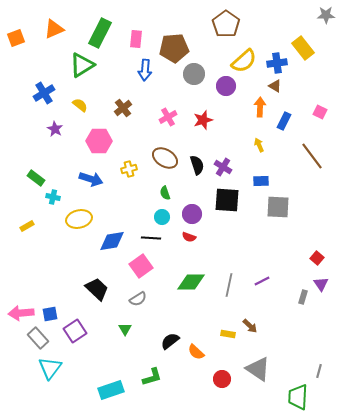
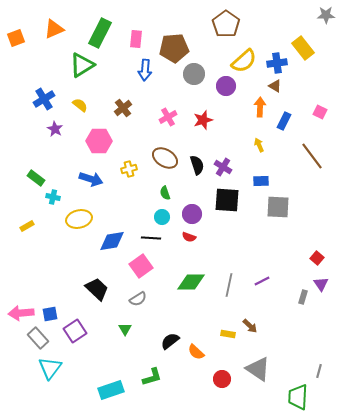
blue cross at (44, 93): moved 6 px down
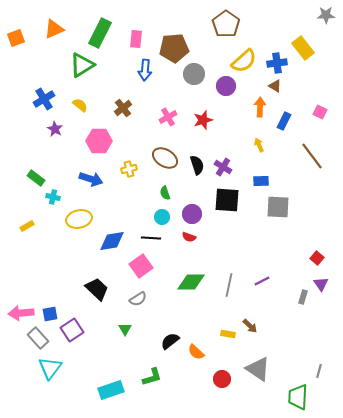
purple square at (75, 331): moved 3 px left, 1 px up
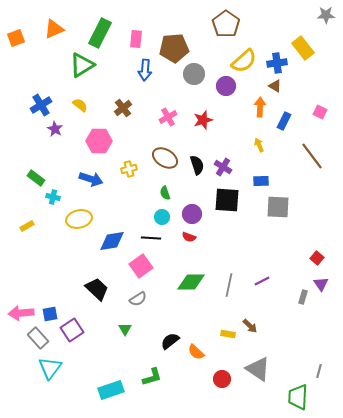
blue cross at (44, 99): moved 3 px left, 6 px down
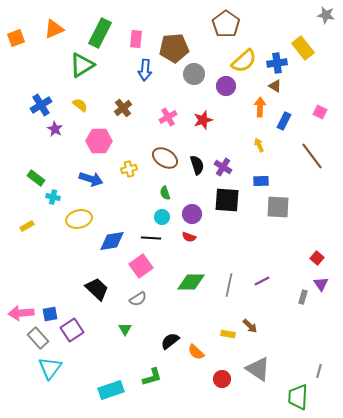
gray star at (326, 15): rotated 12 degrees clockwise
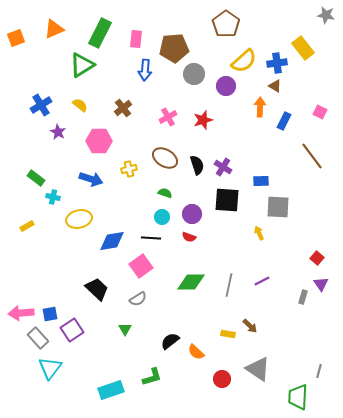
purple star at (55, 129): moved 3 px right, 3 px down
yellow arrow at (259, 145): moved 88 px down
green semicircle at (165, 193): rotated 128 degrees clockwise
